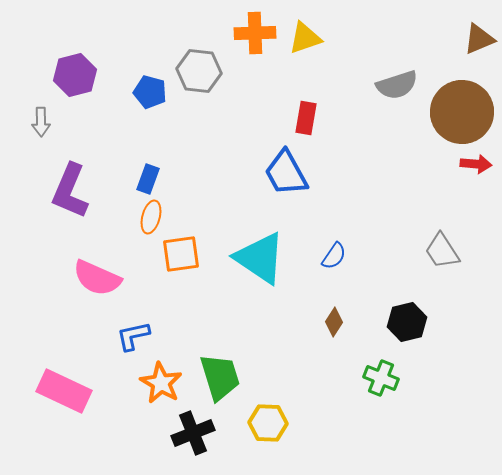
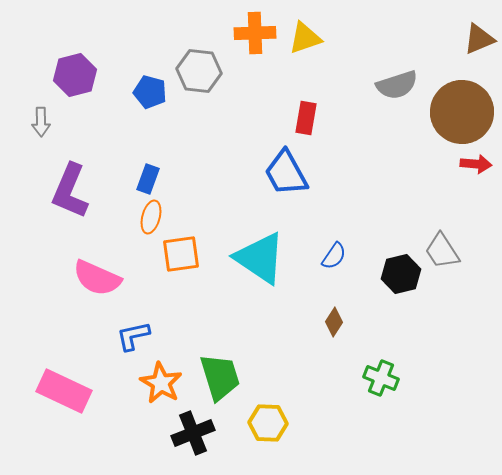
black hexagon: moved 6 px left, 48 px up
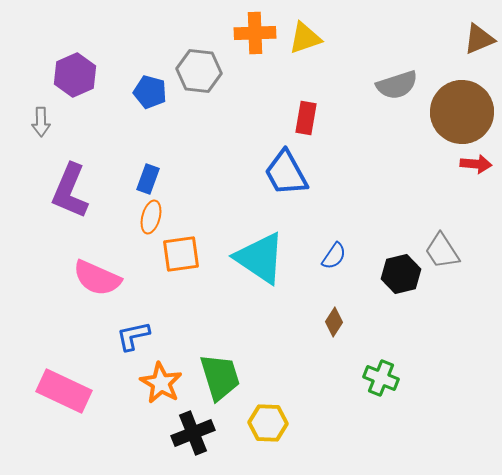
purple hexagon: rotated 9 degrees counterclockwise
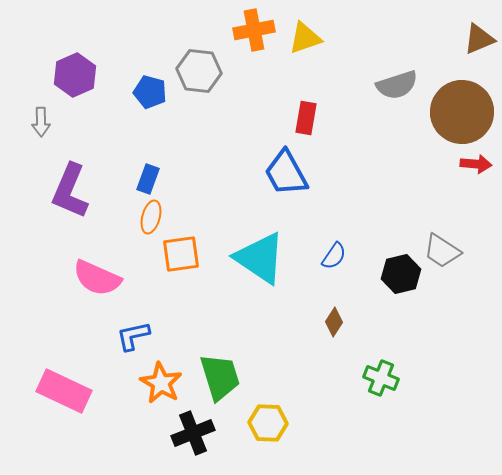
orange cross: moved 1 px left, 3 px up; rotated 9 degrees counterclockwise
gray trapezoid: rotated 24 degrees counterclockwise
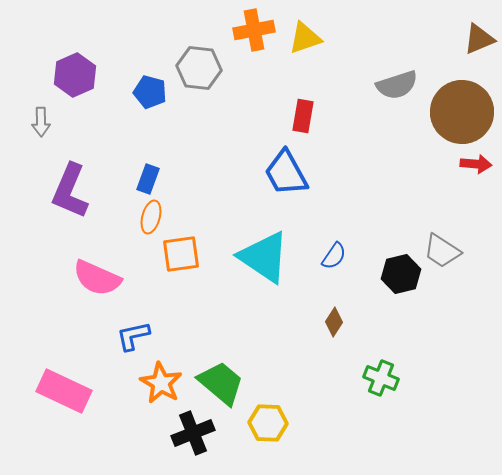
gray hexagon: moved 3 px up
red rectangle: moved 3 px left, 2 px up
cyan triangle: moved 4 px right, 1 px up
green trapezoid: moved 1 px right, 6 px down; rotated 33 degrees counterclockwise
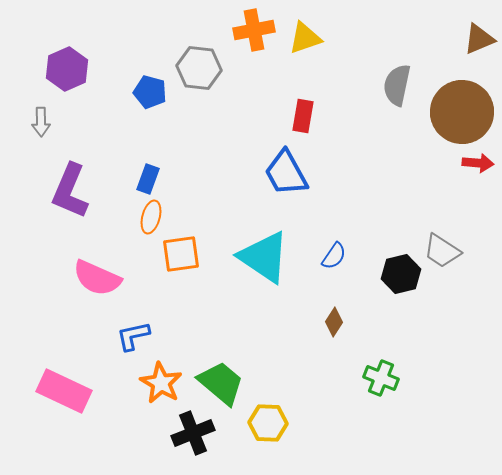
purple hexagon: moved 8 px left, 6 px up
gray semicircle: rotated 120 degrees clockwise
red arrow: moved 2 px right, 1 px up
